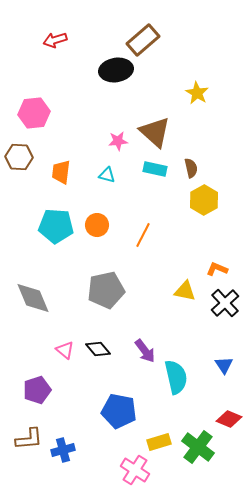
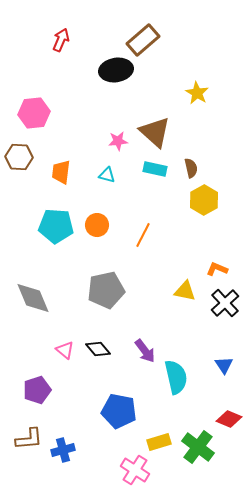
red arrow: moved 6 px right; rotated 130 degrees clockwise
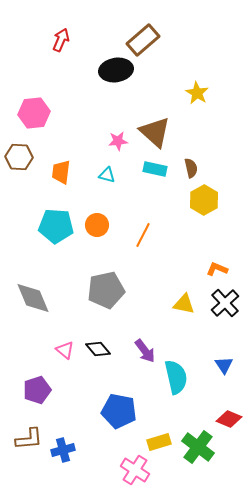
yellow triangle: moved 1 px left, 13 px down
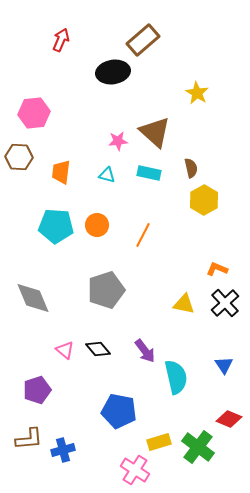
black ellipse: moved 3 px left, 2 px down
cyan rectangle: moved 6 px left, 4 px down
gray pentagon: rotated 6 degrees counterclockwise
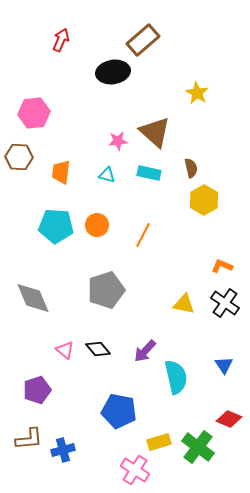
orange L-shape: moved 5 px right, 3 px up
black cross: rotated 12 degrees counterclockwise
purple arrow: rotated 80 degrees clockwise
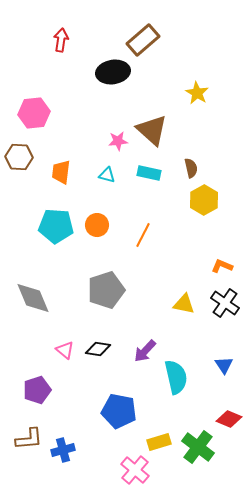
red arrow: rotated 15 degrees counterclockwise
brown triangle: moved 3 px left, 2 px up
black diamond: rotated 40 degrees counterclockwise
pink cross: rotated 8 degrees clockwise
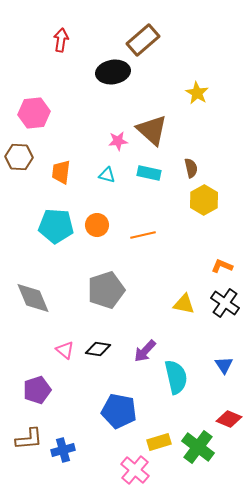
orange line: rotated 50 degrees clockwise
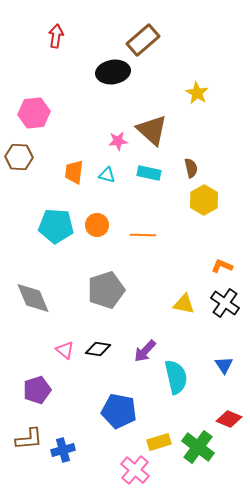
red arrow: moved 5 px left, 4 px up
orange trapezoid: moved 13 px right
orange line: rotated 15 degrees clockwise
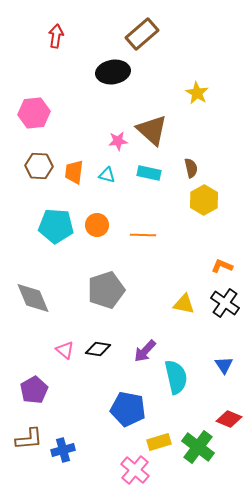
brown rectangle: moved 1 px left, 6 px up
brown hexagon: moved 20 px right, 9 px down
purple pentagon: moved 3 px left; rotated 12 degrees counterclockwise
blue pentagon: moved 9 px right, 2 px up
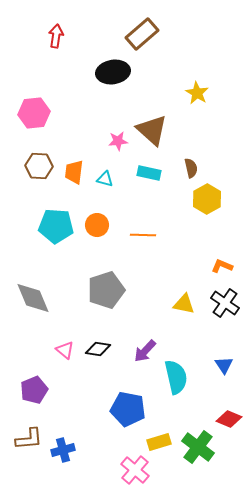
cyan triangle: moved 2 px left, 4 px down
yellow hexagon: moved 3 px right, 1 px up
purple pentagon: rotated 8 degrees clockwise
